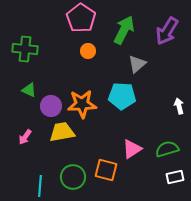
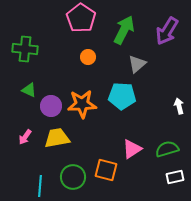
orange circle: moved 6 px down
yellow trapezoid: moved 5 px left, 6 px down
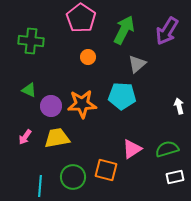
green cross: moved 6 px right, 8 px up
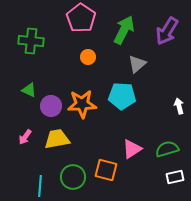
yellow trapezoid: moved 1 px down
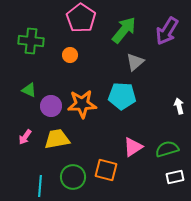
green arrow: rotated 12 degrees clockwise
orange circle: moved 18 px left, 2 px up
gray triangle: moved 2 px left, 2 px up
pink triangle: moved 1 px right, 2 px up
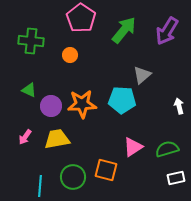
gray triangle: moved 7 px right, 13 px down
cyan pentagon: moved 4 px down
white rectangle: moved 1 px right, 1 px down
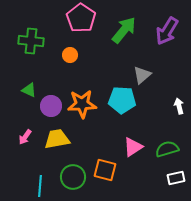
orange square: moved 1 px left
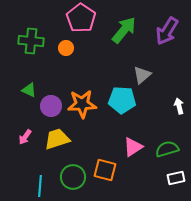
orange circle: moved 4 px left, 7 px up
yellow trapezoid: rotated 8 degrees counterclockwise
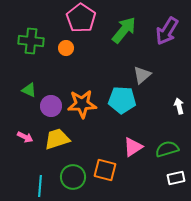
pink arrow: rotated 98 degrees counterclockwise
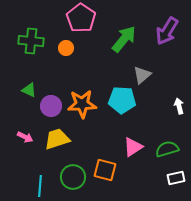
green arrow: moved 9 px down
